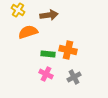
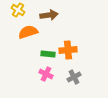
orange cross: rotated 18 degrees counterclockwise
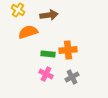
gray cross: moved 2 px left
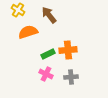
brown arrow: rotated 120 degrees counterclockwise
green rectangle: rotated 32 degrees counterclockwise
gray cross: moved 1 px left; rotated 24 degrees clockwise
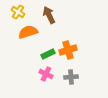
yellow cross: moved 2 px down
brown arrow: rotated 12 degrees clockwise
orange cross: rotated 12 degrees counterclockwise
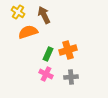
brown arrow: moved 5 px left
green rectangle: rotated 40 degrees counterclockwise
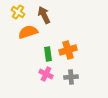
green rectangle: rotated 32 degrees counterclockwise
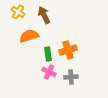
orange semicircle: moved 1 px right, 4 px down
pink cross: moved 3 px right, 2 px up
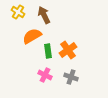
orange semicircle: moved 3 px right; rotated 12 degrees counterclockwise
orange cross: rotated 18 degrees counterclockwise
green rectangle: moved 3 px up
pink cross: moved 4 px left, 3 px down
gray cross: rotated 24 degrees clockwise
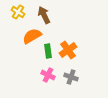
pink cross: moved 3 px right
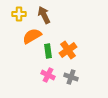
yellow cross: moved 1 px right, 2 px down; rotated 32 degrees counterclockwise
